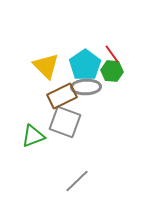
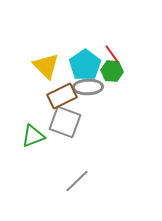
gray ellipse: moved 2 px right
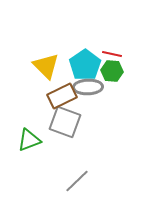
red line: rotated 42 degrees counterclockwise
green triangle: moved 4 px left, 4 px down
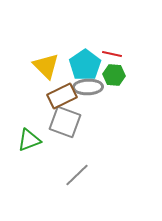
green hexagon: moved 2 px right, 4 px down
gray line: moved 6 px up
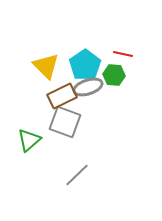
red line: moved 11 px right
gray ellipse: rotated 16 degrees counterclockwise
green triangle: rotated 20 degrees counterclockwise
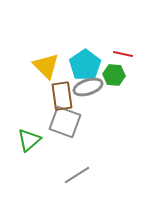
brown rectangle: rotated 72 degrees counterclockwise
gray line: rotated 12 degrees clockwise
